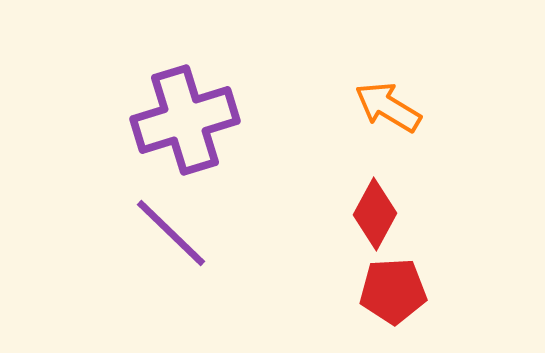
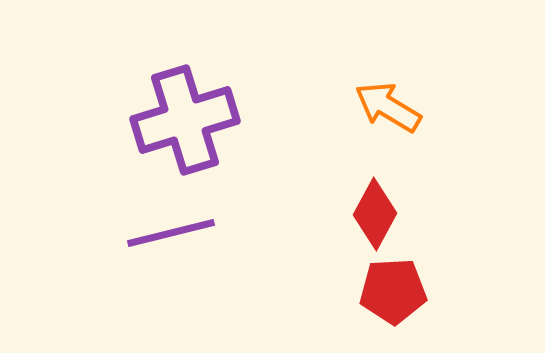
purple line: rotated 58 degrees counterclockwise
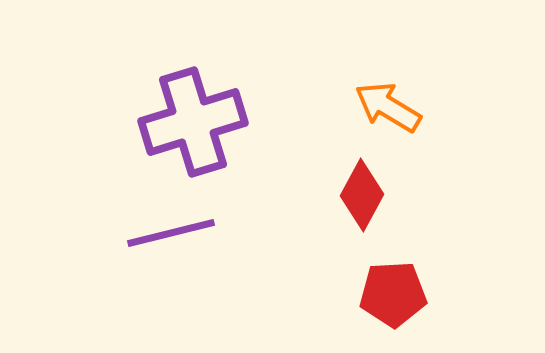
purple cross: moved 8 px right, 2 px down
red diamond: moved 13 px left, 19 px up
red pentagon: moved 3 px down
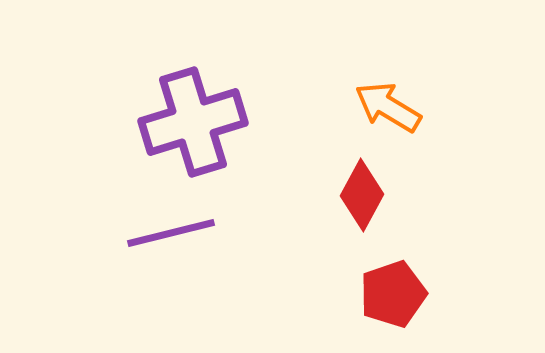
red pentagon: rotated 16 degrees counterclockwise
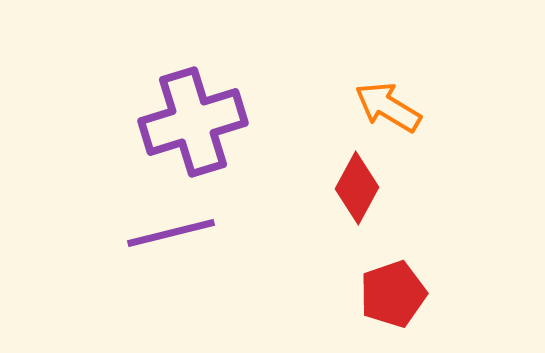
red diamond: moved 5 px left, 7 px up
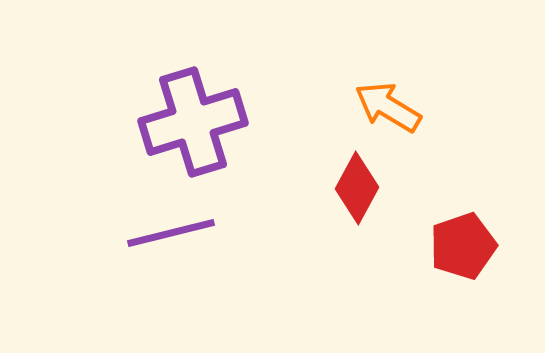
red pentagon: moved 70 px right, 48 px up
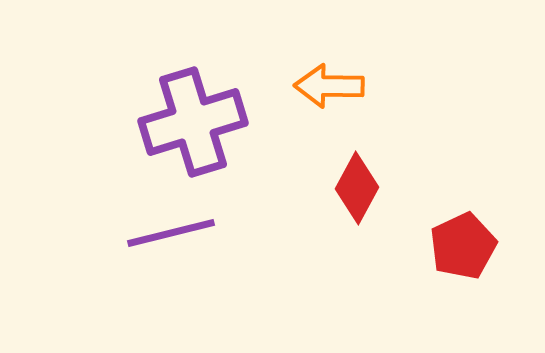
orange arrow: moved 59 px left, 21 px up; rotated 30 degrees counterclockwise
red pentagon: rotated 6 degrees counterclockwise
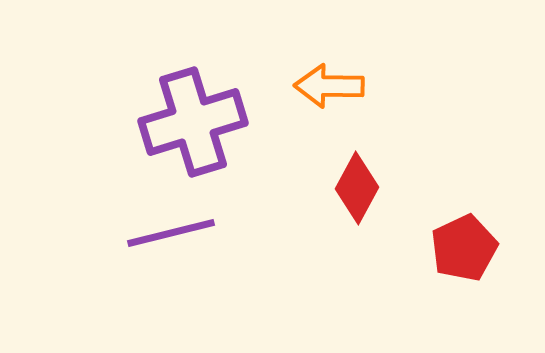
red pentagon: moved 1 px right, 2 px down
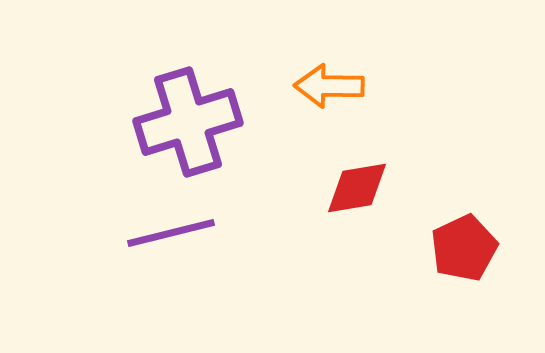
purple cross: moved 5 px left
red diamond: rotated 52 degrees clockwise
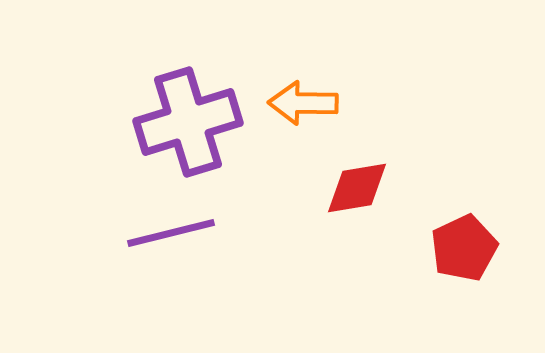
orange arrow: moved 26 px left, 17 px down
